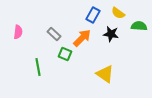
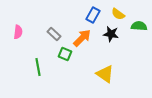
yellow semicircle: moved 1 px down
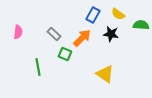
green semicircle: moved 2 px right, 1 px up
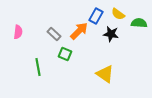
blue rectangle: moved 3 px right, 1 px down
green semicircle: moved 2 px left, 2 px up
orange arrow: moved 3 px left, 7 px up
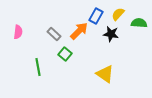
yellow semicircle: rotated 96 degrees clockwise
green square: rotated 16 degrees clockwise
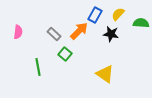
blue rectangle: moved 1 px left, 1 px up
green semicircle: moved 2 px right
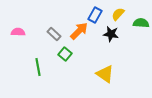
pink semicircle: rotated 96 degrees counterclockwise
